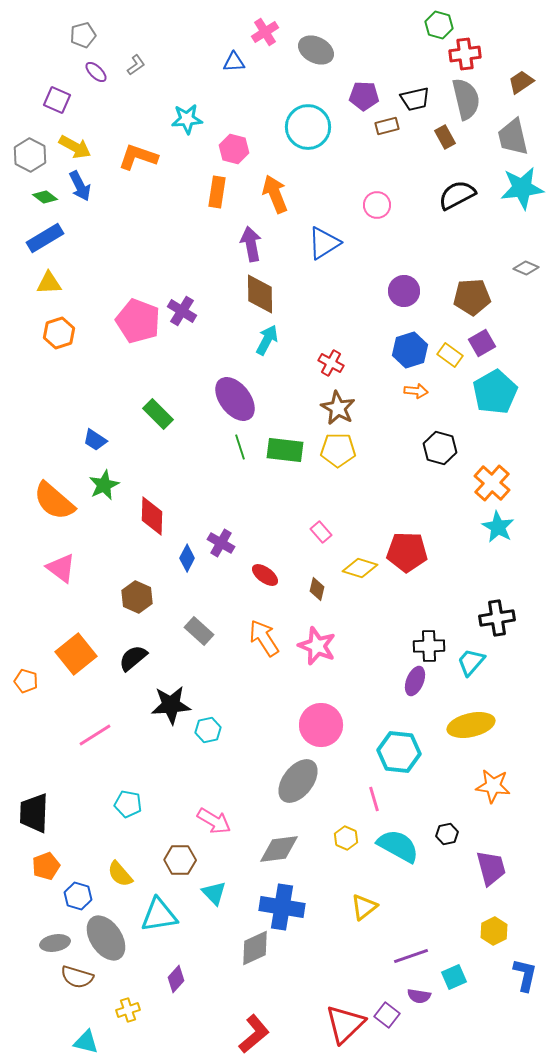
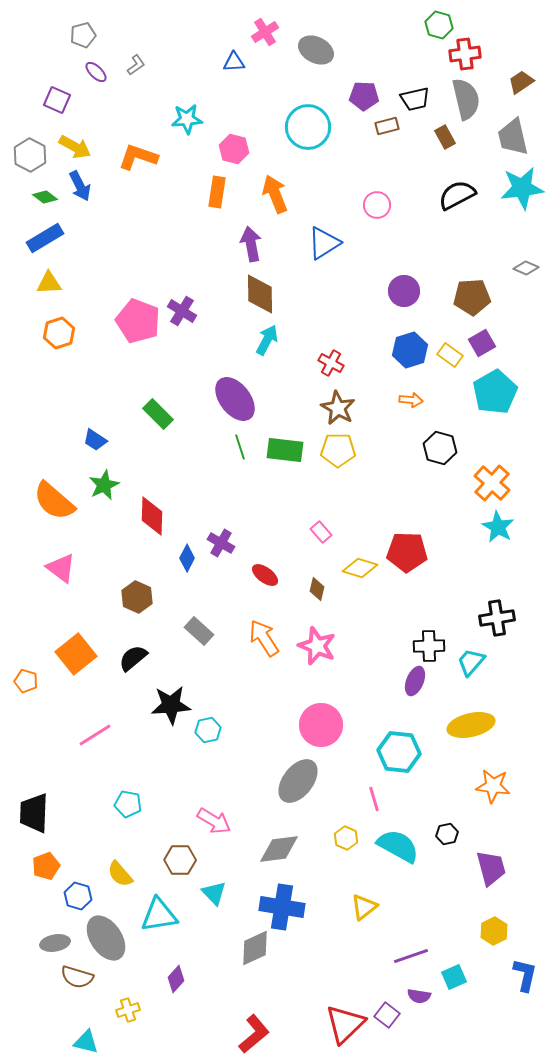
orange arrow at (416, 391): moved 5 px left, 9 px down
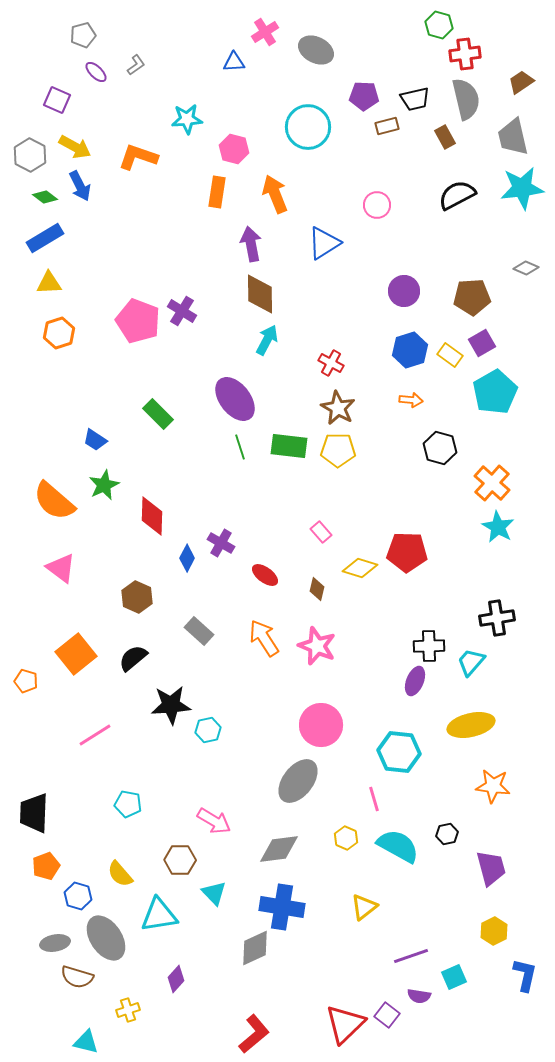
green rectangle at (285, 450): moved 4 px right, 4 px up
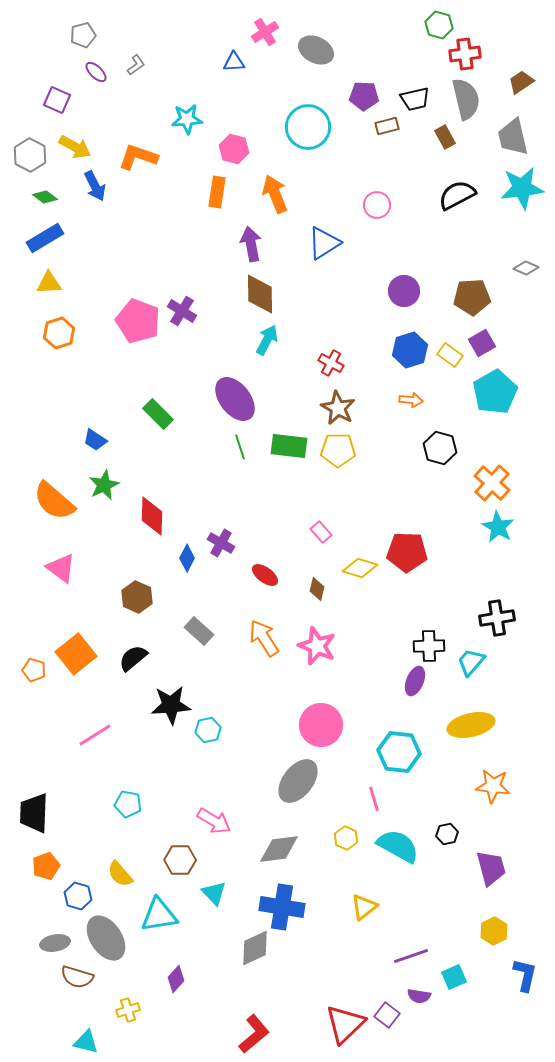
blue arrow at (80, 186): moved 15 px right
orange pentagon at (26, 681): moved 8 px right, 11 px up
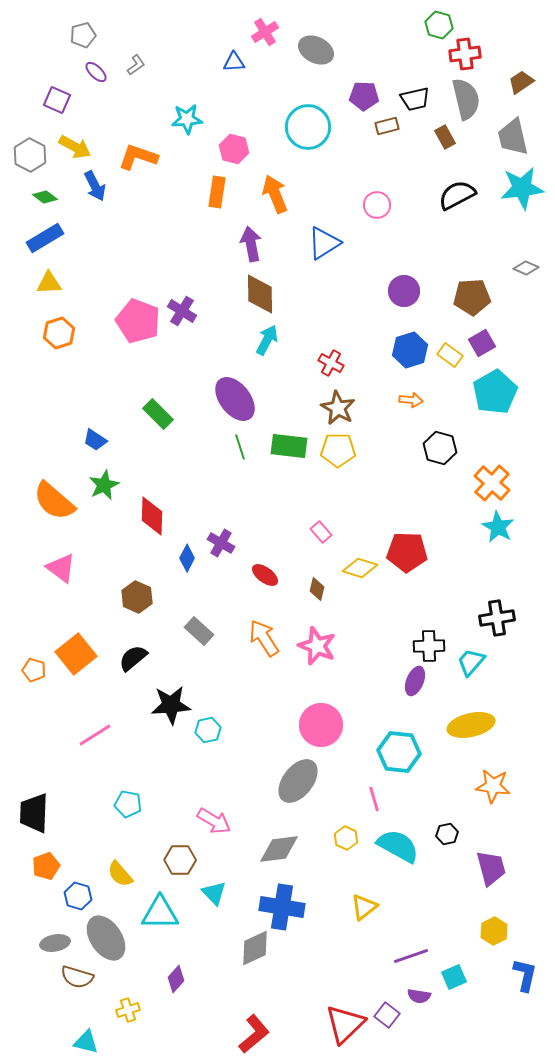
cyan triangle at (159, 915): moved 1 px right, 2 px up; rotated 9 degrees clockwise
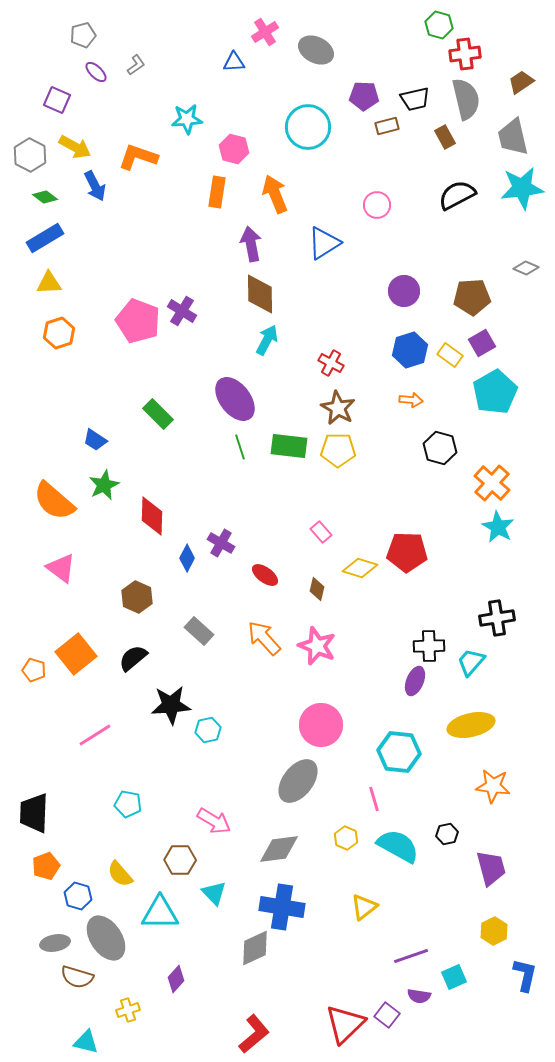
orange arrow at (264, 638): rotated 9 degrees counterclockwise
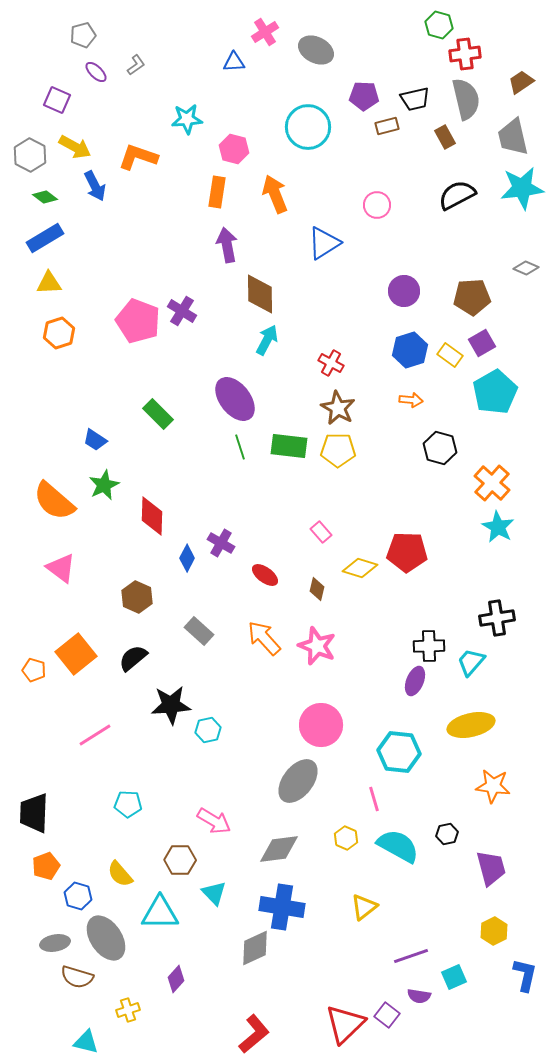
purple arrow at (251, 244): moved 24 px left, 1 px down
cyan pentagon at (128, 804): rotated 8 degrees counterclockwise
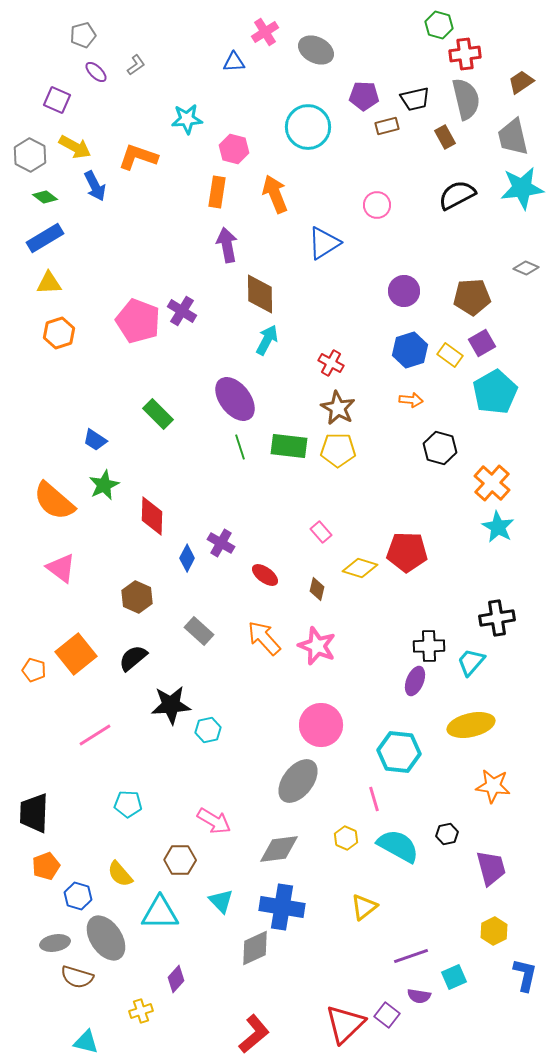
cyan triangle at (214, 893): moved 7 px right, 8 px down
yellow cross at (128, 1010): moved 13 px right, 1 px down
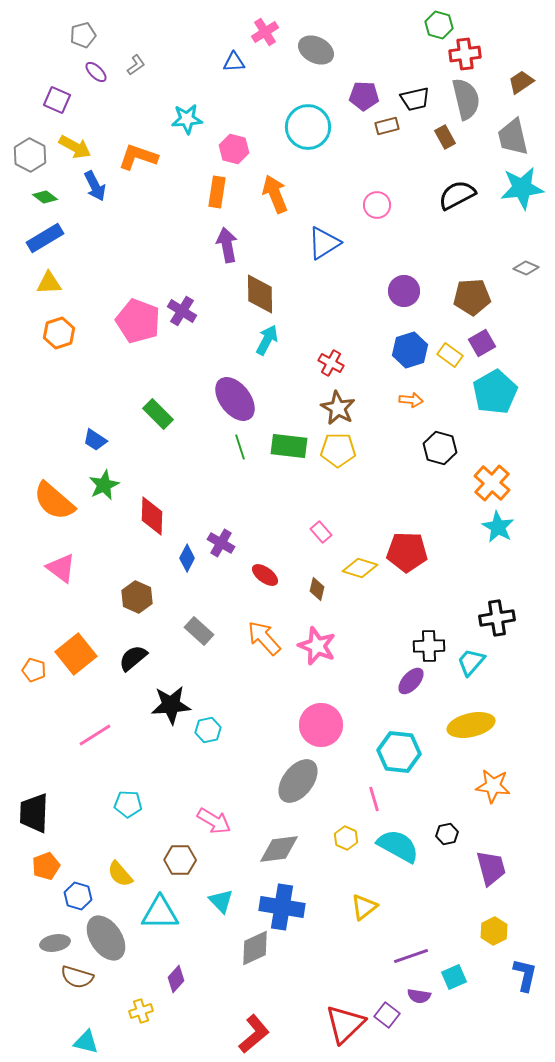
purple ellipse at (415, 681): moved 4 px left; rotated 20 degrees clockwise
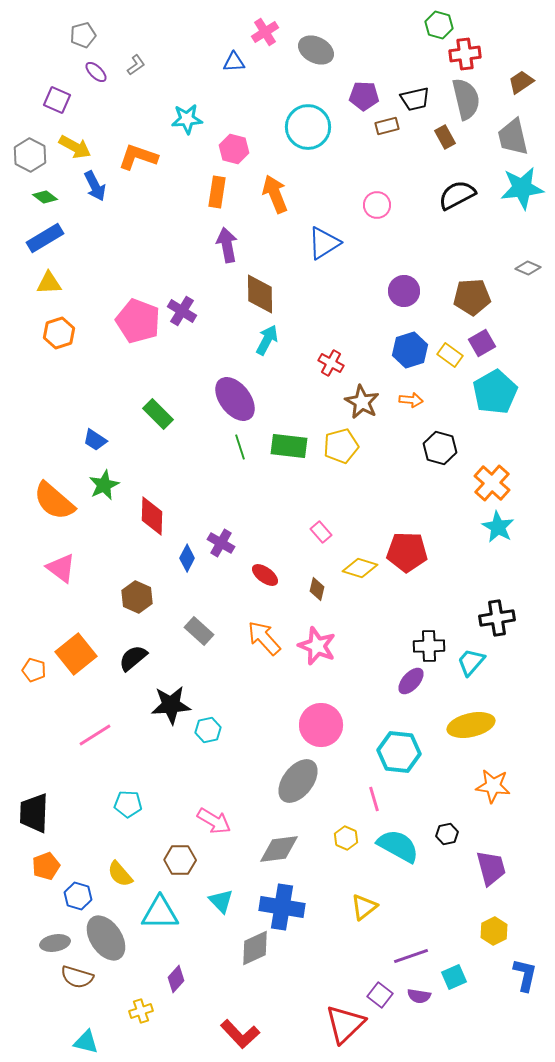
gray diamond at (526, 268): moved 2 px right
brown star at (338, 408): moved 24 px right, 6 px up
yellow pentagon at (338, 450): moved 3 px right, 4 px up; rotated 16 degrees counterclockwise
purple square at (387, 1015): moved 7 px left, 20 px up
red L-shape at (254, 1034): moved 14 px left; rotated 87 degrees clockwise
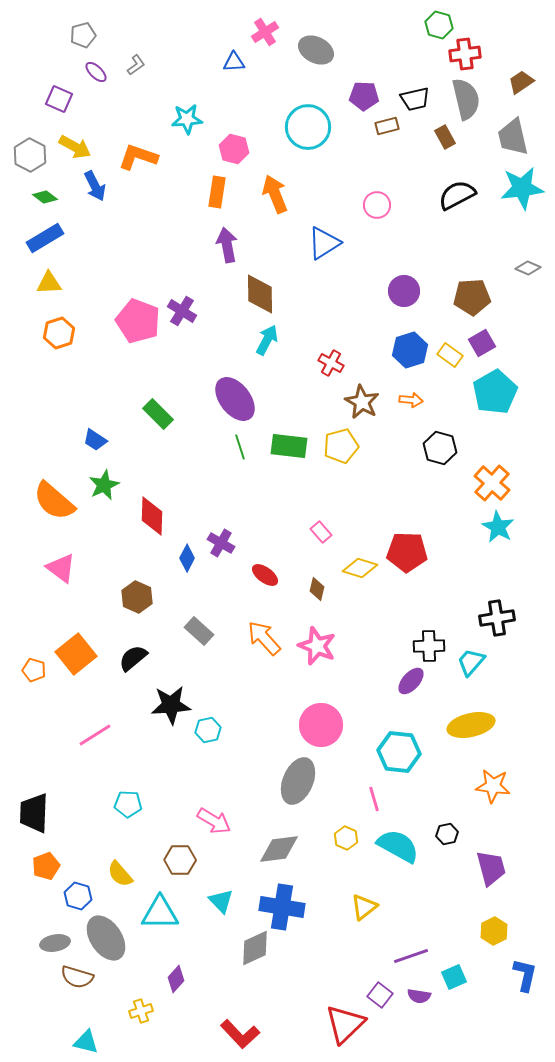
purple square at (57, 100): moved 2 px right, 1 px up
gray ellipse at (298, 781): rotated 15 degrees counterclockwise
